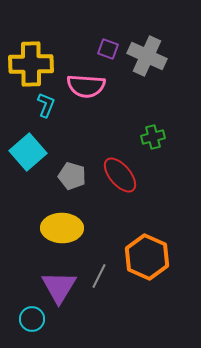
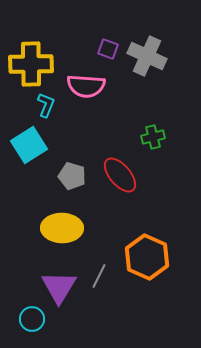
cyan square: moved 1 px right, 7 px up; rotated 9 degrees clockwise
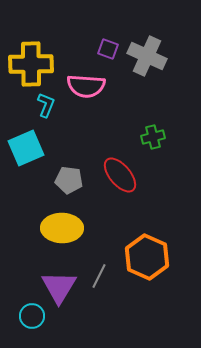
cyan square: moved 3 px left, 3 px down; rotated 9 degrees clockwise
gray pentagon: moved 3 px left, 4 px down; rotated 8 degrees counterclockwise
cyan circle: moved 3 px up
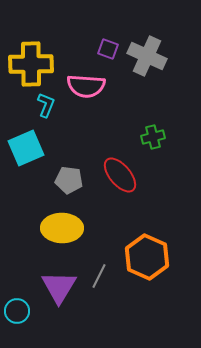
cyan circle: moved 15 px left, 5 px up
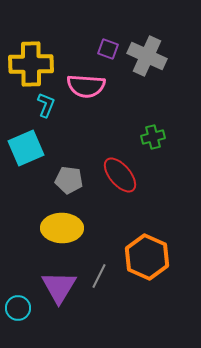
cyan circle: moved 1 px right, 3 px up
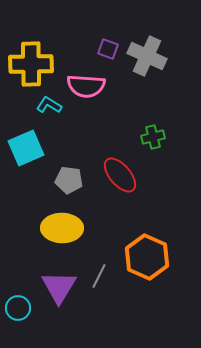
cyan L-shape: moved 3 px right; rotated 80 degrees counterclockwise
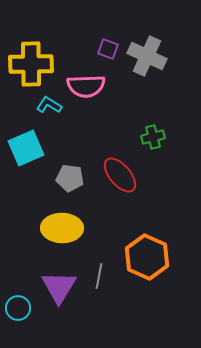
pink semicircle: rotated 6 degrees counterclockwise
gray pentagon: moved 1 px right, 2 px up
gray line: rotated 15 degrees counterclockwise
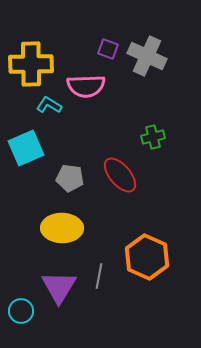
cyan circle: moved 3 px right, 3 px down
